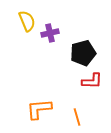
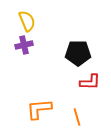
purple cross: moved 26 px left, 12 px down
black pentagon: moved 5 px left; rotated 15 degrees clockwise
red L-shape: moved 2 px left, 1 px down
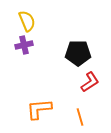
red L-shape: rotated 35 degrees counterclockwise
orange line: moved 3 px right
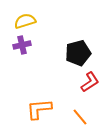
yellow semicircle: moved 2 px left; rotated 85 degrees counterclockwise
purple cross: moved 2 px left
black pentagon: rotated 15 degrees counterclockwise
orange line: rotated 24 degrees counterclockwise
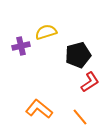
yellow semicircle: moved 21 px right, 11 px down
purple cross: moved 1 px left, 1 px down
black pentagon: moved 2 px down
orange L-shape: rotated 44 degrees clockwise
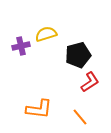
yellow semicircle: moved 2 px down
orange L-shape: rotated 148 degrees clockwise
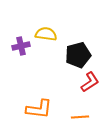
yellow semicircle: rotated 25 degrees clockwise
orange line: rotated 54 degrees counterclockwise
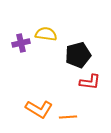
purple cross: moved 3 px up
red L-shape: rotated 40 degrees clockwise
orange L-shape: rotated 24 degrees clockwise
orange line: moved 12 px left
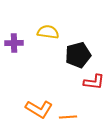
yellow semicircle: moved 2 px right, 2 px up
purple cross: moved 7 px left; rotated 12 degrees clockwise
red L-shape: moved 4 px right
